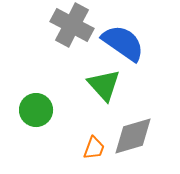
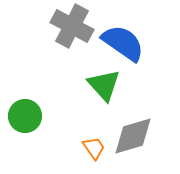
gray cross: moved 1 px down
green circle: moved 11 px left, 6 px down
orange trapezoid: rotated 55 degrees counterclockwise
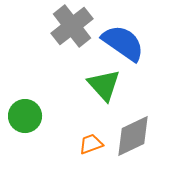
gray cross: rotated 24 degrees clockwise
gray diamond: rotated 9 degrees counterclockwise
orange trapezoid: moved 3 px left, 4 px up; rotated 75 degrees counterclockwise
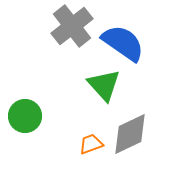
gray diamond: moved 3 px left, 2 px up
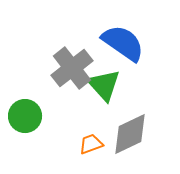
gray cross: moved 42 px down
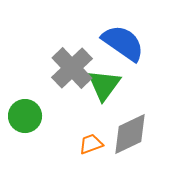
gray cross: rotated 6 degrees counterclockwise
green triangle: rotated 18 degrees clockwise
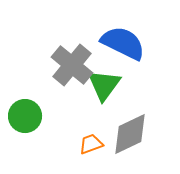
blue semicircle: rotated 9 degrees counterclockwise
gray cross: moved 3 px up; rotated 6 degrees counterclockwise
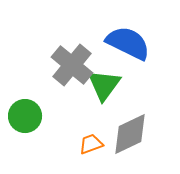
blue semicircle: moved 5 px right
